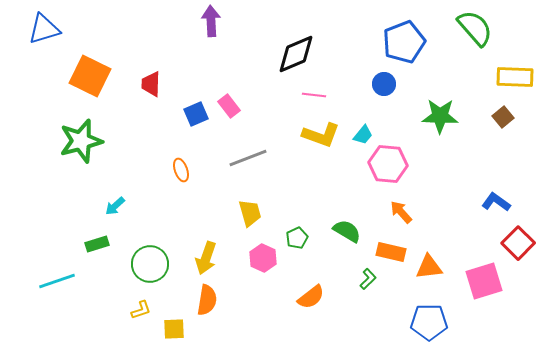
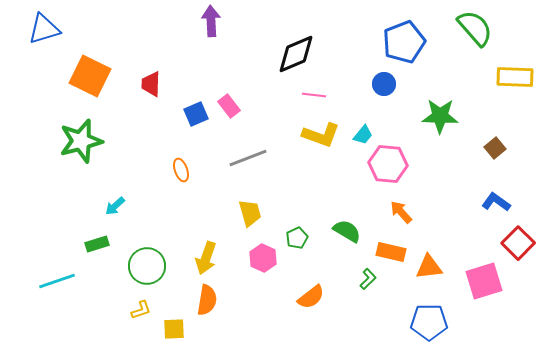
brown square at (503, 117): moved 8 px left, 31 px down
green circle at (150, 264): moved 3 px left, 2 px down
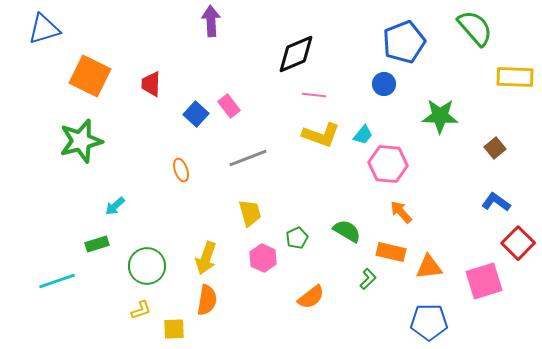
blue square at (196, 114): rotated 25 degrees counterclockwise
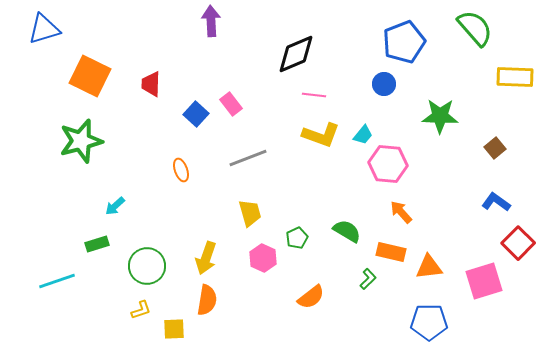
pink rectangle at (229, 106): moved 2 px right, 2 px up
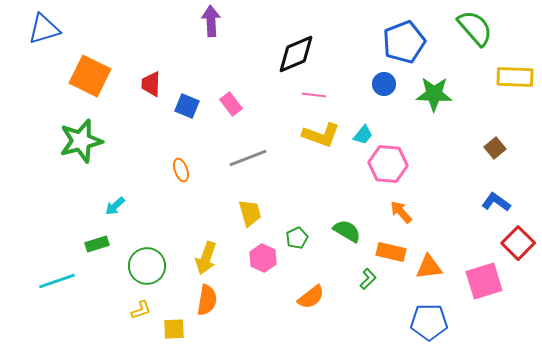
blue square at (196, 114): moved 9 px left, 8 px up; rotated 20 degrees counterclockwise
green star at (440, 116): moved 6 px left, 22 px up
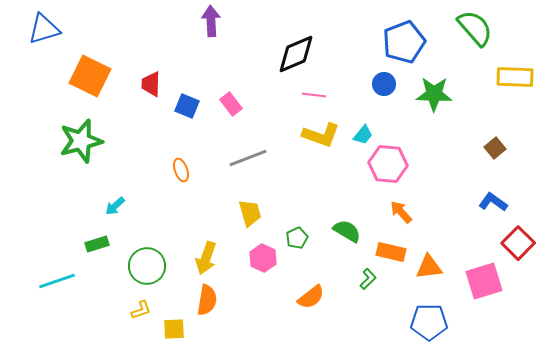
blue L-shape at (496, 202): moved 3 px left
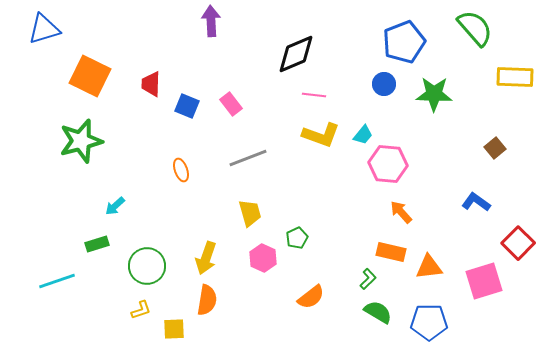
blue L-shape at (493, 202): moved 17 px left
green semicircle at (347, 231): moved 31 px right, 81 px down
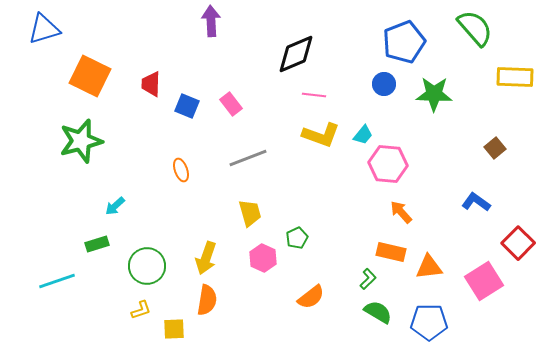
pink square at (484, 281): rotated 15 degrees counterclockwise
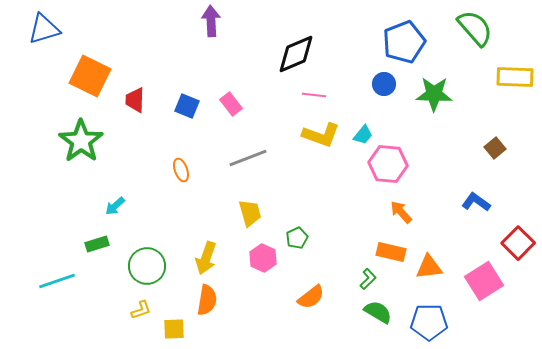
red trapezoid at (151, 84): moved 16 px left, 16 px down
green star at (81, 141): rotated 21 degrees counterclockwise
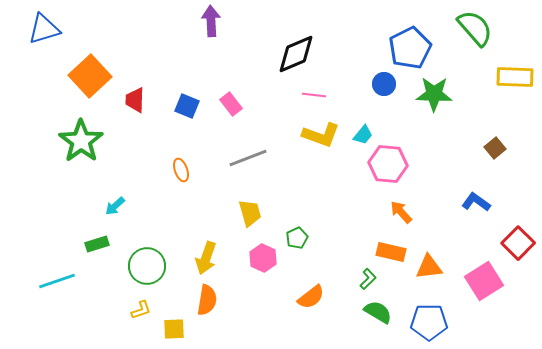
blue pentagon at (404, 42): moved 6 px right, 6 px down; rotated 6 degrees counterclockwise
orange square at (90, 76): rotated 21 degrees clockwise
